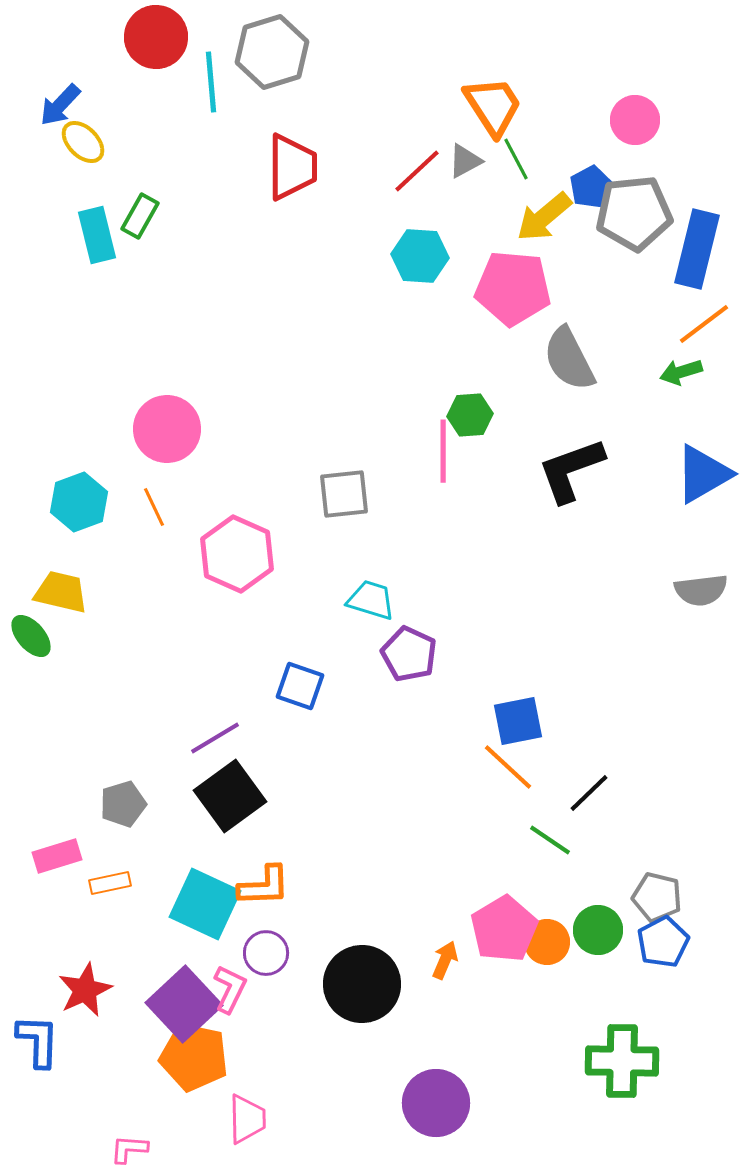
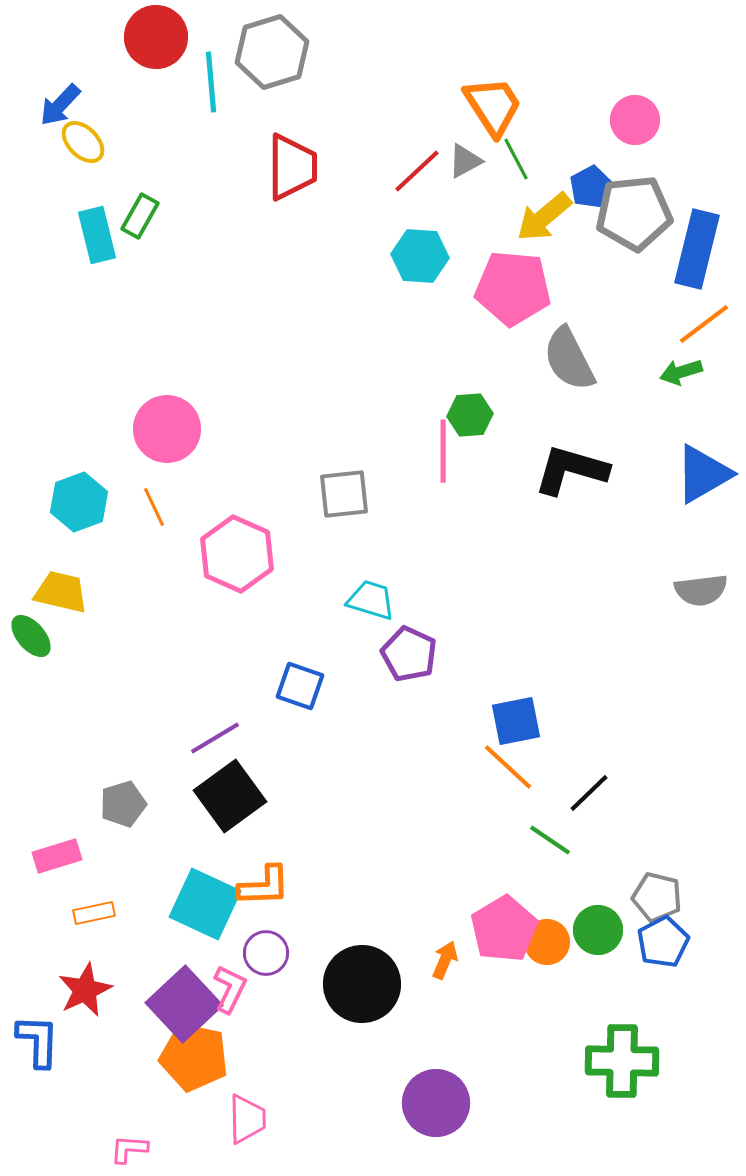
black L-shape at (571, 470): rotated 36 degrees clockwise
blue square at (518, 721): moved 2 px left
orange rectangle at (110, 883): moved 16 px left, 30 px down
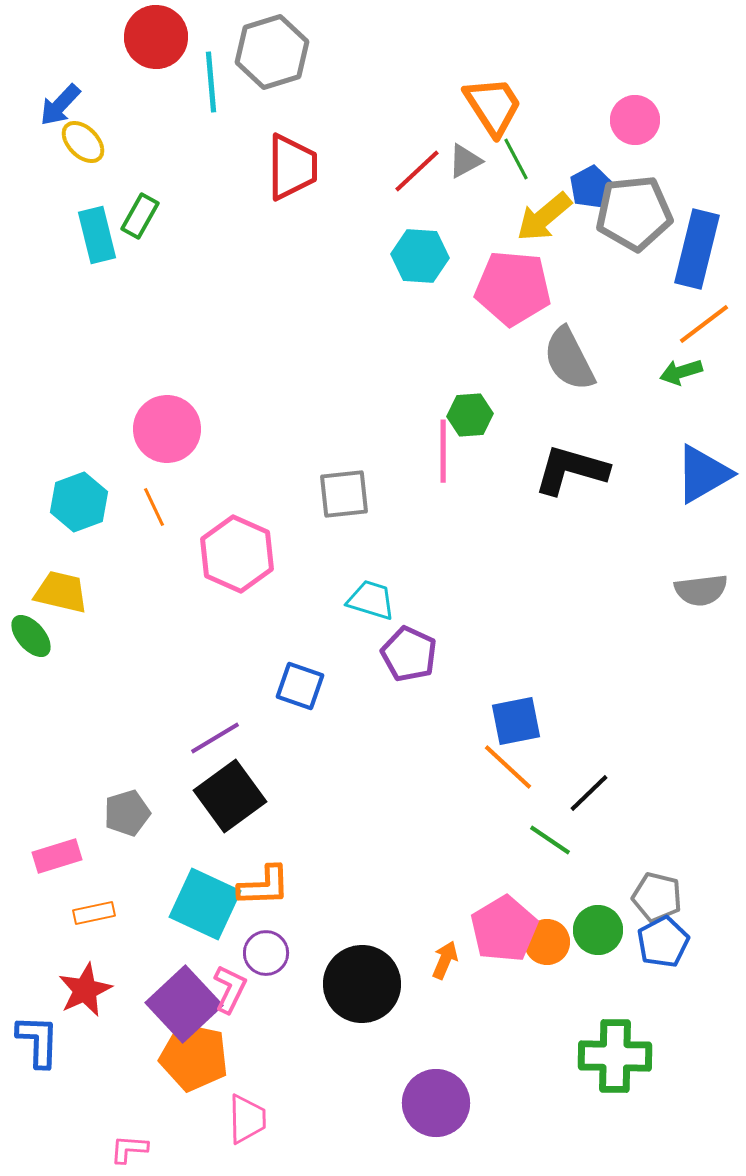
gray pentagon at (123, 804): moved 4 px right, 9 px down
green cross at (622, 1061): moved 7 px left, 5 px up
